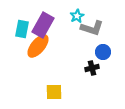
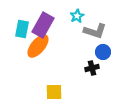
gray L-shape: moved 3 px right, 3 px down
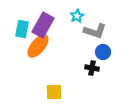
black cross: rotated 24 degrees clockwise
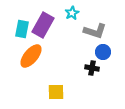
cyan star: moved 5 px left, 3 px up
orange ellipse: moved 7 px left, 10 px down
yellow square: moved 2 px right
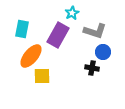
purple rectangle: moved 15 px right, 10 px down
yellow square: moved 14 px left, 16 px up
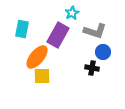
orange ellipse: moved 6 px right, 1 px down
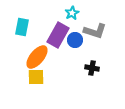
cyan rectangle: moved 2 px up
blue circle: moved 28 px left, 12 px up
yellow square: moved 6 px left, 1 px down
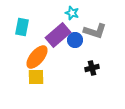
cyan star: rotated 24 degrees counterclockwise
purple rectangle: rotated 20 degrees clockwise
black cross: rotated 24 degrees counterclockwise
